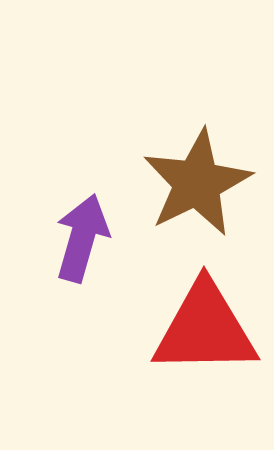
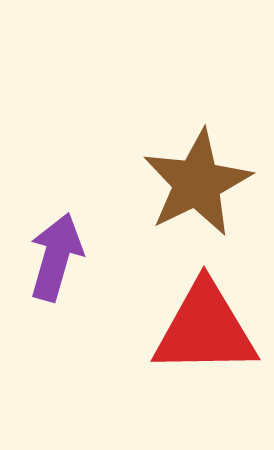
purple arrow: moved 26 px left, 19 px down
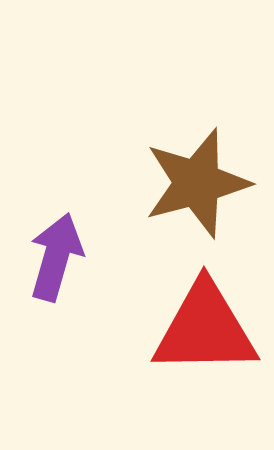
brown star: rotated 11 degrees clockwise
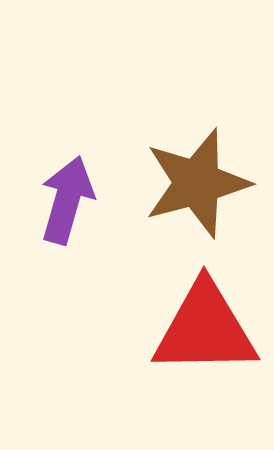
purple arrow: moved 11 px right, 57 px up
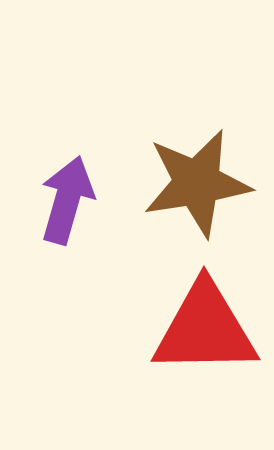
brown star: rotated 6 degrees clockwise
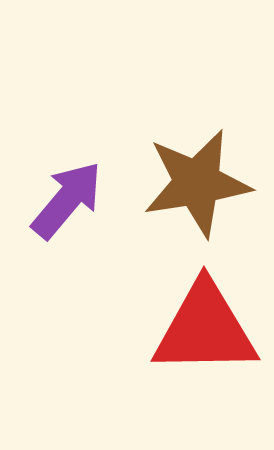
purple arrow: rotated 24 degrees clockwise
